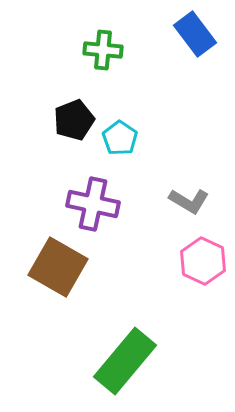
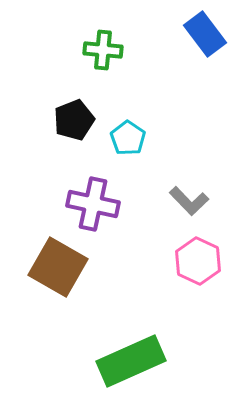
blue rectangle: moved 10 px right
cyan pentagon: moved 8 px right
gray L-shape: rotated 15 degrees clockwise
pink hexagon: moved 5 px left
green rectangle: moved 6 px right; rotated 26 degrees clockwise
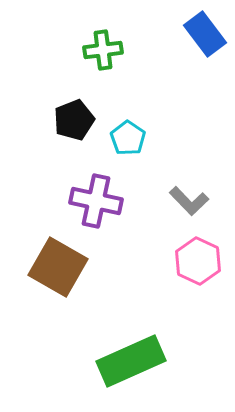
green cross: rotated 12 degrees counterclockwise
purple cross: moved 3 px right, 3 px up
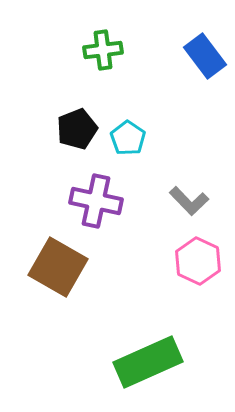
blue rectangle: moved 22 px down
black pentagon: moved 3 px right, 9 px down
green rectangle: moved 17 px right, 1 px down
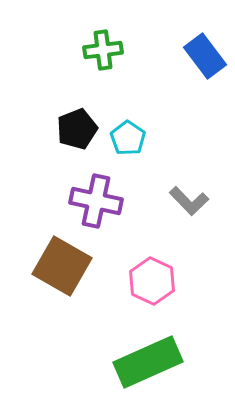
pink hexagon: moved 46 px left, 20 px down
brown square: moved 4 px right, 1 px up
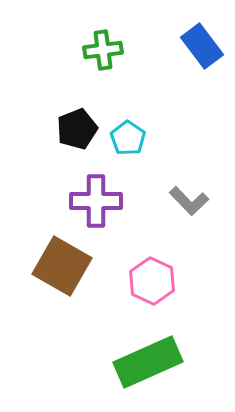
blue rectangle: moved 3 px left, 10 px up
purple cross: rotated 12 degrees counterclockwise
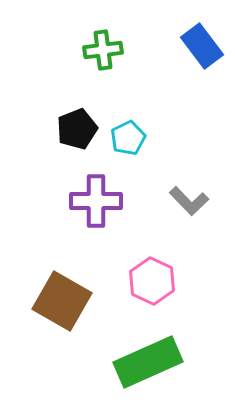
cyan pentagon: rotated 12 degrees clockwise
brown square: moved 35 px down
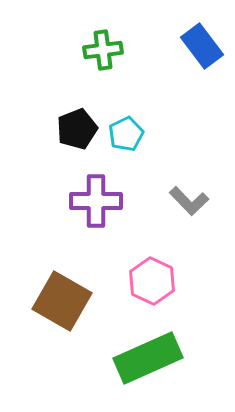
cyan pentagon: moved 2 px left, 4 px up
green rectangle: moved 4 px up
